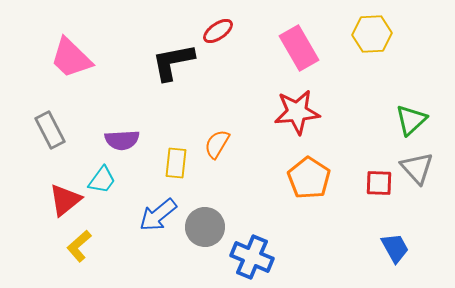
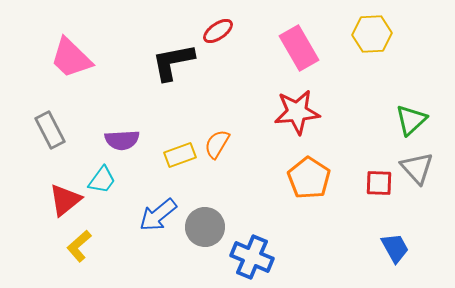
yellow rectangle: moved 4 px right, 8 px up; rotated 64 degrees clockwise
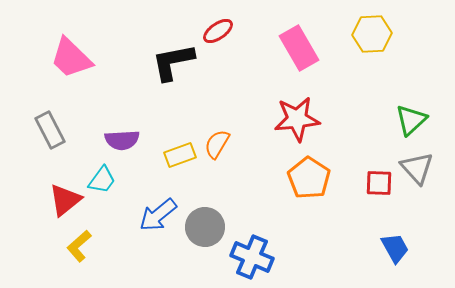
red star: moved 7 px down
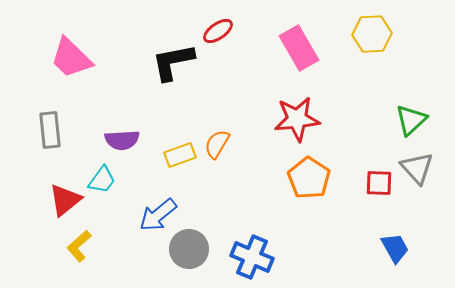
gray rectangle: rotated 21 degrees clockwise
gray circle: moved 16 px left, 22 px down
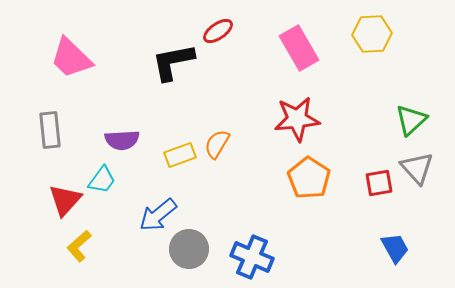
red square: rotated 12 degrees counterclockwise
red triangle: rotated 9 degrees counterclockwise
